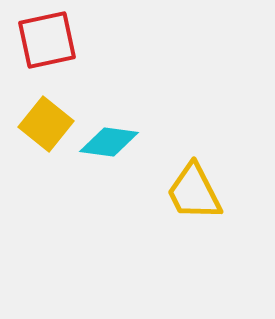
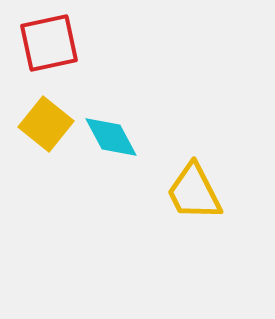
red square: moved 2 px right, 3 px down
cyan diamond: moved 2 px right, 5 px up; rotated 54 degrees clockwise
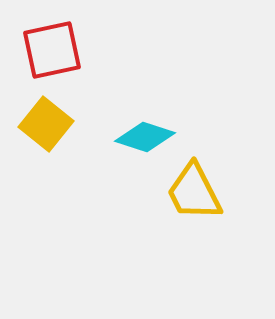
red square: moved 3 px right, 7 px down
cyan diamond: moved 34 px right; rotated 44 degrees counterclockwise
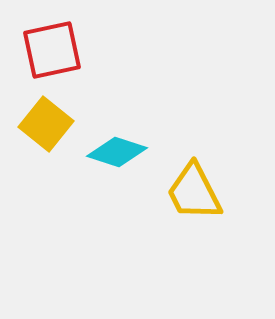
cyan diamond: moved 28 px left, 15 px down
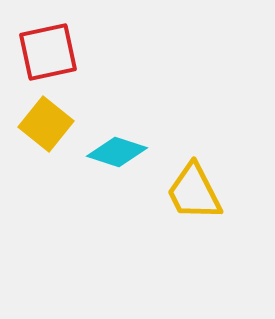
red square: moved 4 px left, 2 px down
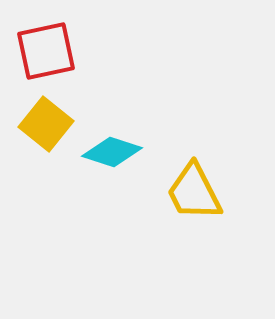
red square: moved 2 px left, 1 px up
cyan diamond: moved 5 px left
